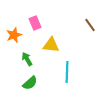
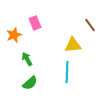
yellow triangle: moved 22 px right; rotated 12 degrees counterclockwise
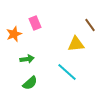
orange star: moved 1 px up
yellow triangle: moved 3 px right, 1 px up
green arrow: rotated 112 degrees clockwise
cyan line: rotated 50 degrees counterclockwise
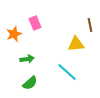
brown line: rotated 24 degrees clockwise
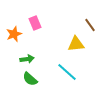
brown line: rotated 24 degrees counterclockwise
green semicircle: moved 4 px up; rotated 84 degrees clockwise
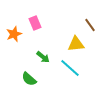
green arrow: moved 16 px right, 2 px up; rotated 48 degrees clockwise
cyan line: moved 3 px right, 4 px up
green semicircle: moved 1 px left
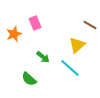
brown line: rotated 24 degrees counterclockwise
yellow triangle: moved 1 px right, 1 px down; rotated 36 degrees counterclockwise
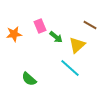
pink rectangle: moved 5 px right, 3 px down
orange star: rotated 14 degrees clockwise
green arrow: moved 13 px right, 20 px up
